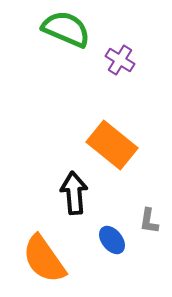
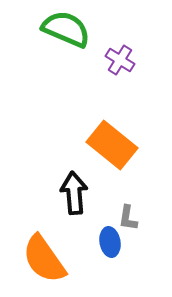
gray L-shape: moved 21 px left, 3 px up
blue ellipse: moved 2 px left, 2 px down; rotated 28 degrees clockwise
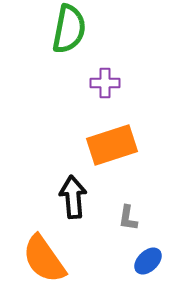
green semicircle: moved 3 px right; rotated 78 degrees clockwise
purple cross: moved 15 px left, 23 px down; rotated 32 degrees counterclockwise
orange rectangle: rotated 57 degrees counterclockwise
black arrow: moved 1 px left, 4 px down
blue ellipse: moved 38 px right, 19 px down; rotated 56 degrees clockwise
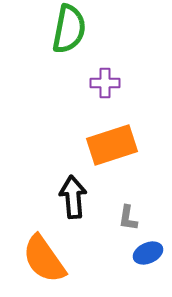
blue ellipse: moved 8 px up; rotated 20 degrees clockwise
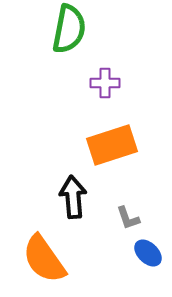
gray L-shape: rotated 28 degrees counterclockwise
blue ellipse: rotated 68 degrees clockwise
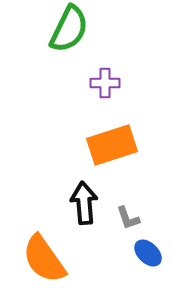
green semicircle: rotated 15 degrees clockwise
black arrow: moved 11 px right, 6 px down
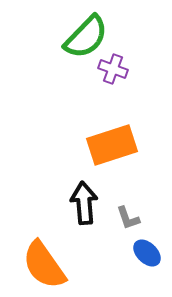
green semicircle: moved 17 px right, 8 px down; rotated 18 degrees clockwise
purple cross: moved 8 px right, 14 px up; rotated 20 degrees clockwise
blue ellipse: moved 1 px left
orange semicircle: moved 6 px down
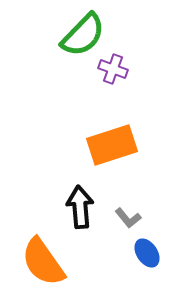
green semicircle: moved 3 px left, 2 px up
black arrow: moved 4 px left, 4 px down
gray L-shape: rotated 20 degrees counterclockwise
blue ellipse: rotated 12 degrees clockwise
orange semicircle: moved 1 px left, 3 px up
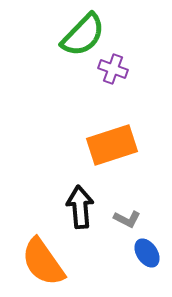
gray L-shape: moved 1 px left, 1 px down; rotated 24 degrees counterclockwise
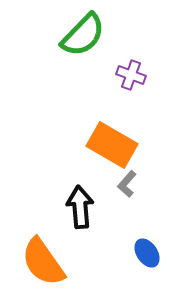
purple cross: moved 18 px right, 6 px down
orange rectangle: rotated 48 degrees clockwise
gray L-shape: moved 35 px up; rotated 104 degrees clockwise
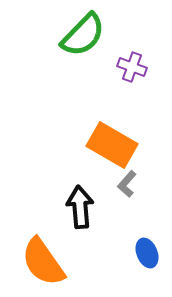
purple cross: moved 1 px right, 8 px up
blue ellipse: rotated 12 degrees clockwise
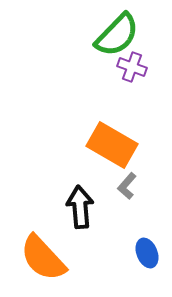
green semicircle: moved 34 px right
gray L-shape: moved 2 px down
orange semicircle: moved 4 px up; rotated 8 degrees counterclockwise
